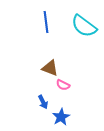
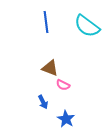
cyan semicircle: moved 3 px right
blue star: moved 5 px right, 2 px down; rotated 12 degrees counterclockwise
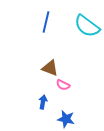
blue line: rotated 20 degrees clockwise
blue arrow: rotated 144 degrees counterclockwise
blue star: rotated 18 degrees counterclockwise
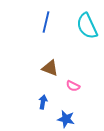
cyan semicircle: rotated 28 degrees clockwise
pink semicircle: moved 10 px right, 1 px down
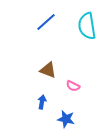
blue line: rotated 35 degrees clockwise
cyan semicircle: rotated 16 degrees clockwise
brown triangle: moved 2 px left, 2 px down
blue arrow: moved 1 px left
